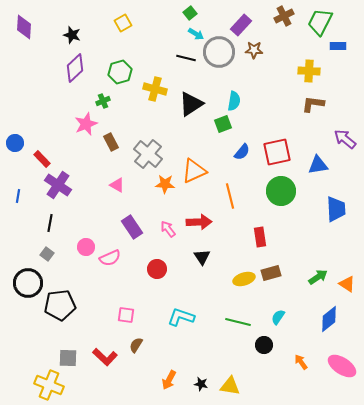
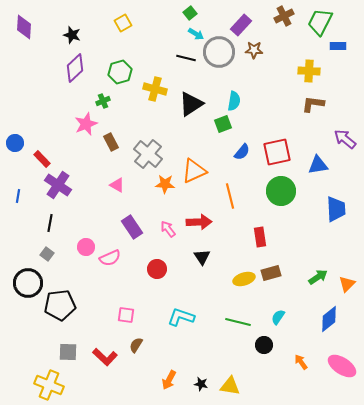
orange triangle at (347, 284): rotated 42 degrees clockwise
gray square at (68, 358): moved 6 px up
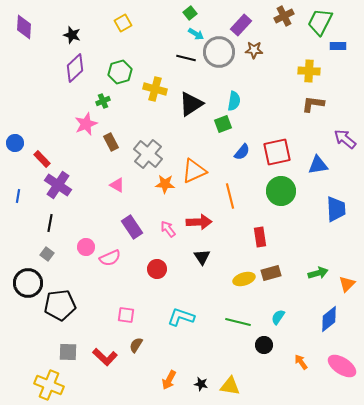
green arrow at (318, 277): moved 4 px up; rotated 18 degrees clockwise
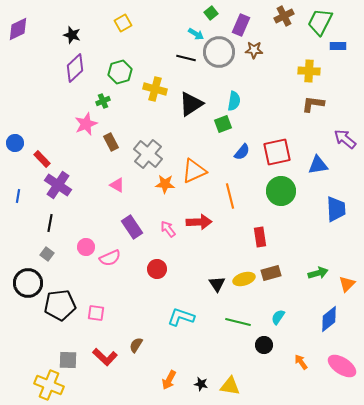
green square at (190, 13): moved 21 px right
purple rectangle at (241, 25): rotated 20 degrees counterclockwise
purple diamond at (24, 27): moved 6 px left, 2 px down; rotated 60 degrees clockwise
black triangle at (202, 257): moved 15 px right, 27 px down
pink square at (126, 315): moved 30 px left, 2 px up
gray square at (68, 352): moved 8 px down
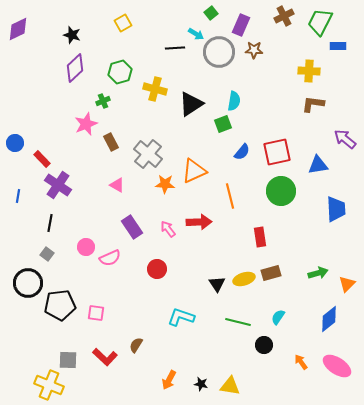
black line at (186, 58): moved 11 px left, 10 px up; rotated 18 degrees counterclockwise
pink ellipse at (342, 366): moved 5 px left
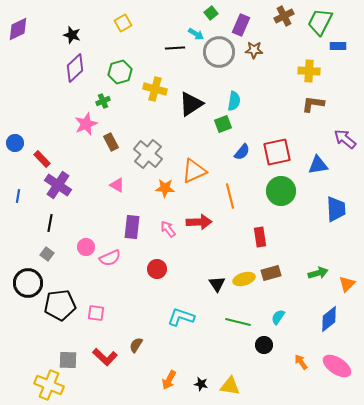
orange star at (165, 184): moved 4 px down
purple rectangle at (132, 227): rotated 40 degrees clockwise
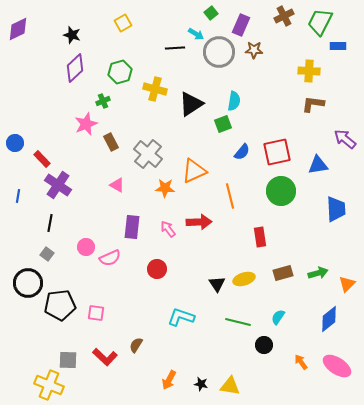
brown rectangle at (271, 273): moved 12 px right
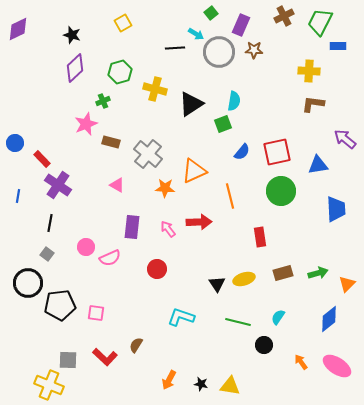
brown rectangle at (111, 142): rotated 48 degrees counterclockwise
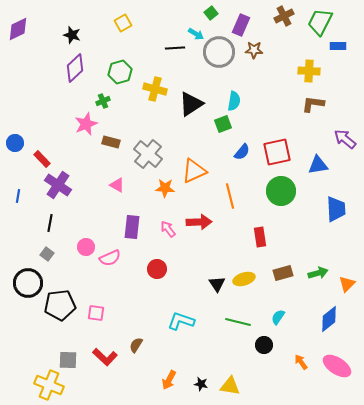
cyan L-shape at (181, 317): moved 4 px down
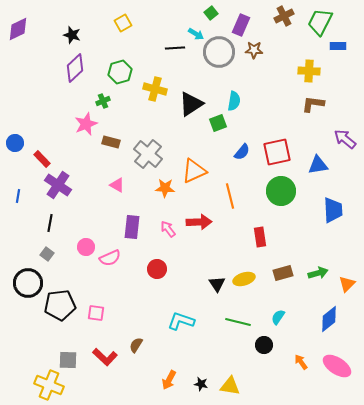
green square at (223, 124): moved 5 px left, 1 px up
blue trapezoid at (336, 209): moved 3 px left, 1 px down
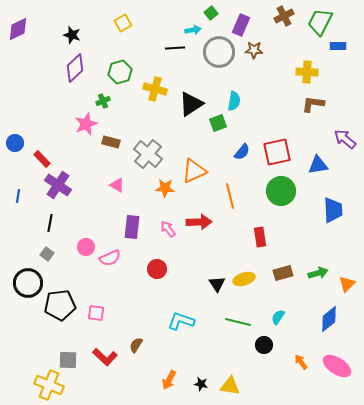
cyan arrow at (196, 34): moved 3 px left, 4 px up; rotated 42 degrees counterclockwise
yellow cross at (309, 71): moved 2 px left, 1 px down
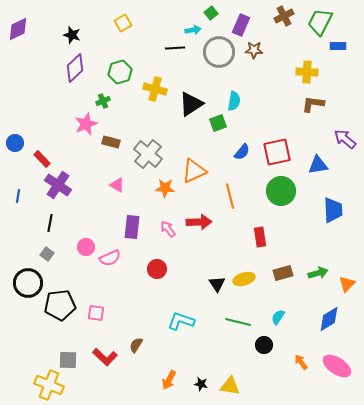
blue diamond at (329, 319): rotated 8 degrees clockwise
